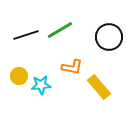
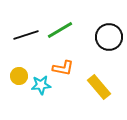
orange L-shape: moved 9 px left, 1 px down
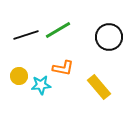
green line: moved 2 px left
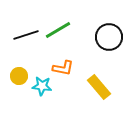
cyan star: moved 1 px right, 1 px down; rotated 12 degrees clockwise
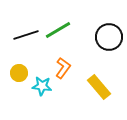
orange L-shape: rotated 65 degrees counterclockwise
yellow circle: moved 3 px up
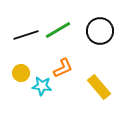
black circle: moved 9 px left, 6 px up
orange L-shape: rotated 30 degrees clockwise
yellow circle: moved 2 px right
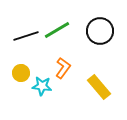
green line: moved 1 px left
black line: moved 1 px down
orange L-shape: rotated 30 degrees counterclockwise
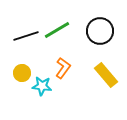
yellow circle: moved 1 px right
yellow rectangle: moved 7 px right, 12 px up
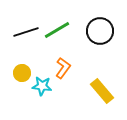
black line: moved 4 px up
yellow rectangle: moved 4 px left, 16 px down
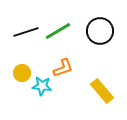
green line: moved 1 px right, 1 px down
orange L-shape: rotated 35 degrees clockwise
